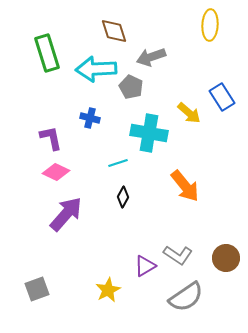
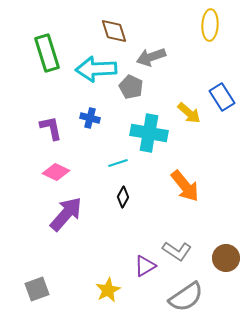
purple L-shape: moved 10 px up
gray L-shape: moved 1 px left, 4 px up
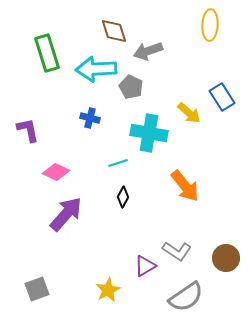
gray arrow: moved 3 px left, 6 px up
purple L-shape: moved 23 px left, 2 px down
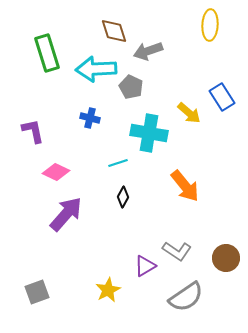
purple L-shape: moved 5 px right, 1 px down
gray square: moved 3 px down
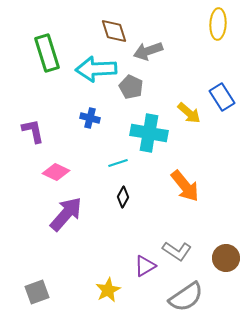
yellow ellipse: moved 8 px right, 1 px up
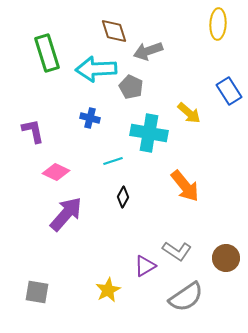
blue rectangle: moved 7 px right, 6 px up
cyan line: moved 5 px left, 2 px up
gray square: rotated 30 degrees clockwise
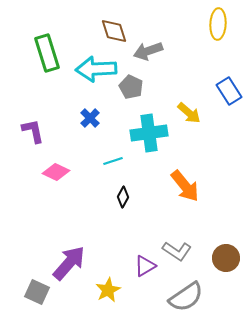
blue cross: rotated 30 degrees clockwise
cyan cross: rotated 18 degrees counterclockwise
purple arrow: moved 3 px right, 49 px down
gray square: rotated 15 degrees clockwise
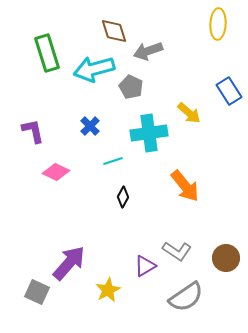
cyan arrow: moved 2 px left; rotated 12 degrees counterclockwise
blue cross: moved 8 px down
